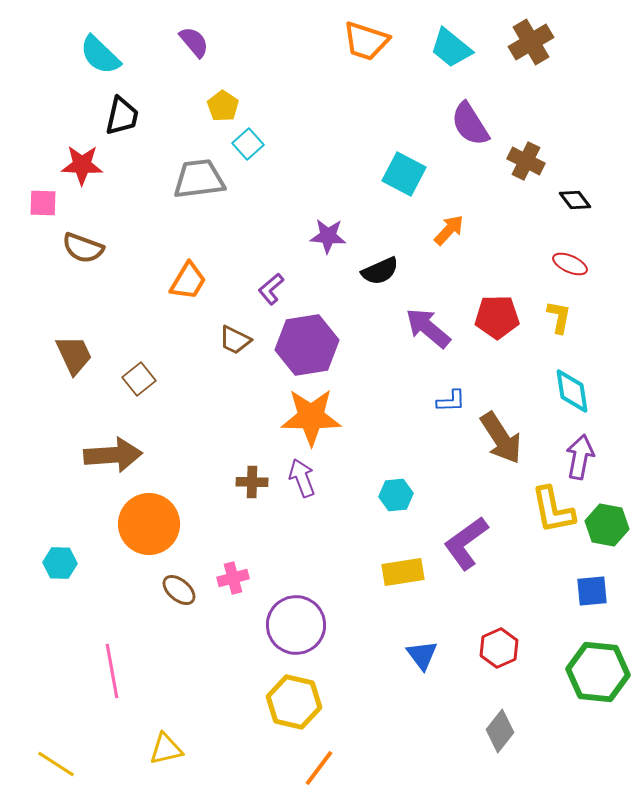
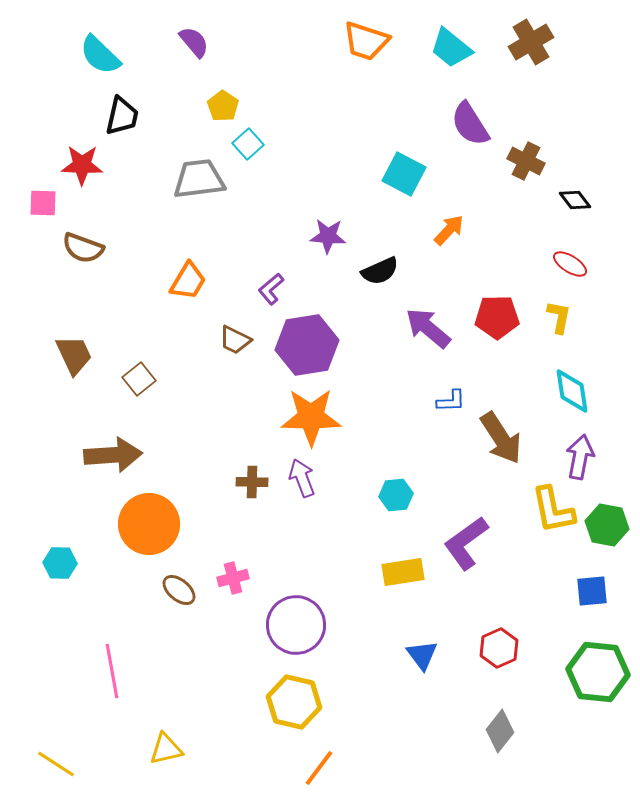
red ellipse at (570, 264): rotated 8 degrees clockwise
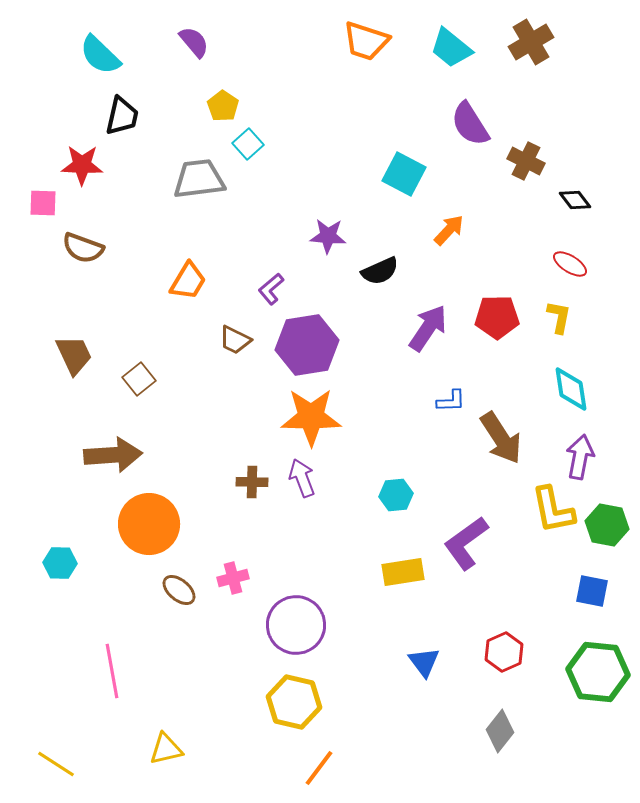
purple arrow at (428, 328): rotated 84 degrees clockwise
cyan diamond at (572, 391): moved 1 px left, 2 px up
blue square at (592, 591): rotated 16 degrees clockwise
red hexagon at (499, 648): moved 5 px right, 4 px down
blue triangle at (422, 655): moved 2 px right, 7 px down
